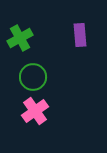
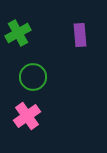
green cross: moved 2 px left, 5 px up
pink cross: moved 8 px left, 5 px down
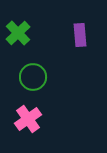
green cross: rotated 15 degrees counterclockwise
pink cross: moved 1 px right, 3 px down
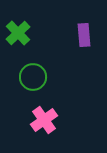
purple rectangle: moved 4 px right
pink cross: moved 16 px right, 1 px down
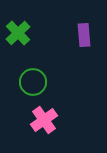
green circle: moved 5 px down
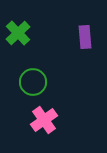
purple rectangle: moved 1 px right, 2 px down
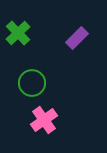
purple rectangle: moved 8 px left, 1 px down; rotated 50 degrees clockwise
green circle: moved 1 px left, 1 px down
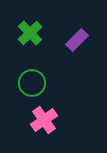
green cross: moved 12 px right
purple rectangle: moved 2 px down
